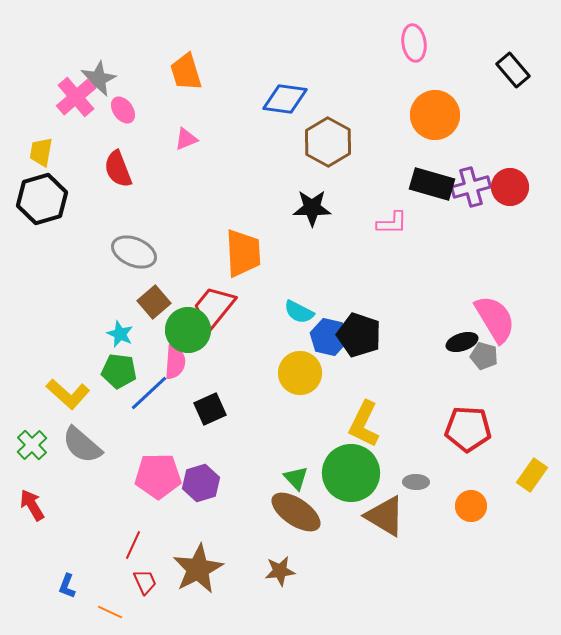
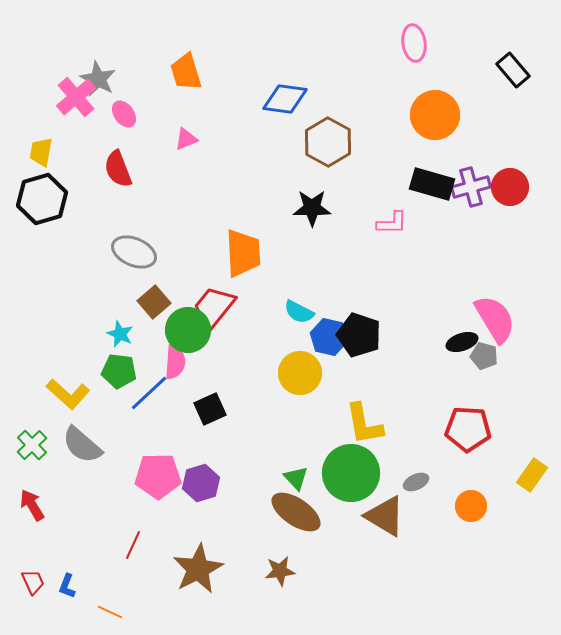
gray star at (98, 79): rotated 18 degrees counterclockwise
pink ellipse at (123, 110): moved 1 px right, 4 px down
yellow L-shape at (364, 424): rotated 36 degrees counterclockwise
gray ellipse at (416, 482): rotated 25 degrees counterclockwise
red trapezoid at (145, 582): moved 112 px left
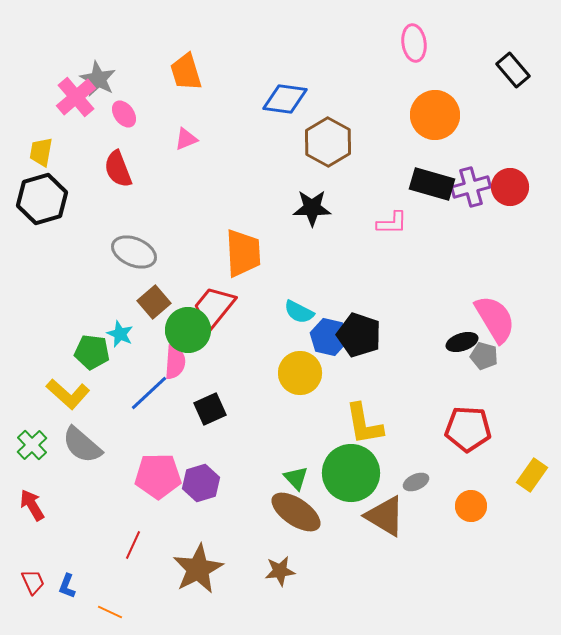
green pentagon at (119, 371): moved 27 px left, 19 px up
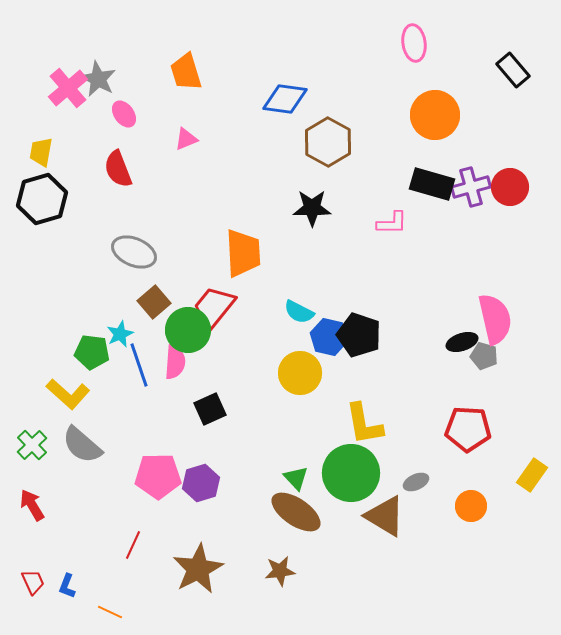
pink cross at (76, 97): moved 8 px left, 9 px up
pink semicircle at (495, 319): rotated 18 degrees clockwise
cyan star at (120, 334): rotated 24 degrees clockwise
blue line at (149, 393): moved 10 px left, 28 px up; rotated 66 degrees counterclockwise
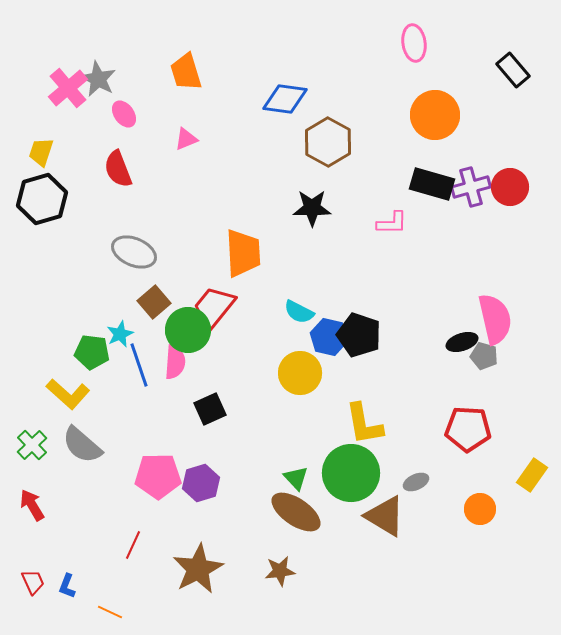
yellow trapezoid at (41, 152): rotated 8 degrees clockwise
orange circle at (471, 506): moved 9 px right, 3 px down
